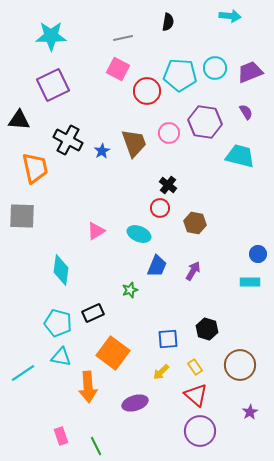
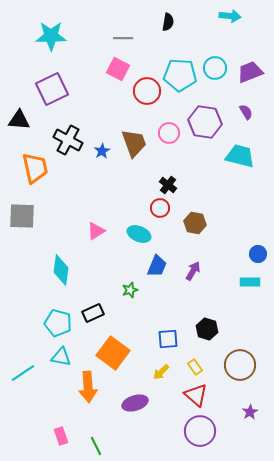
gray line at (123, 38): rotated 12 degrees clockwise
purple square at (53, 85): moved 1 px left, 4 px down
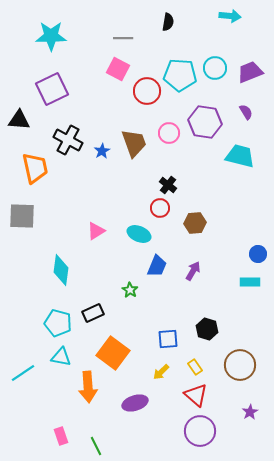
brown hexagon at (195, 223): rotated 15 degrees counterclockwise
green star at (130, 290): rotated 21 degrees counterclockwise
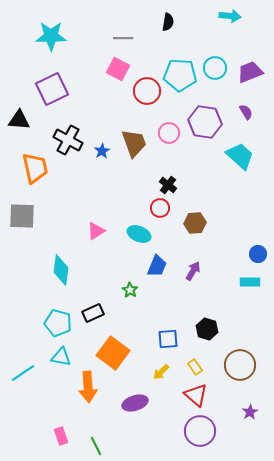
cyan trapezoid at (240, 156): rotated 28 degrees clockwise
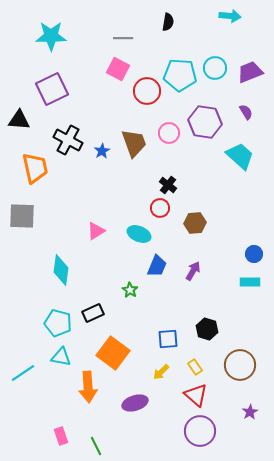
blue circle at (258, 254): moved 4 px left
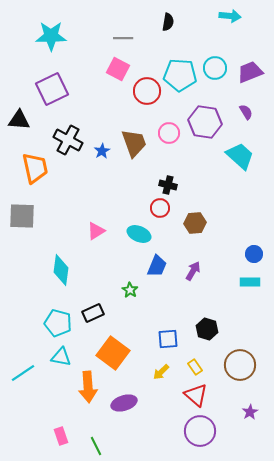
black cross at (168, 185): rotated 24 degrees counterclockwise
purple ellipse at (135, 403): moved 11 px left
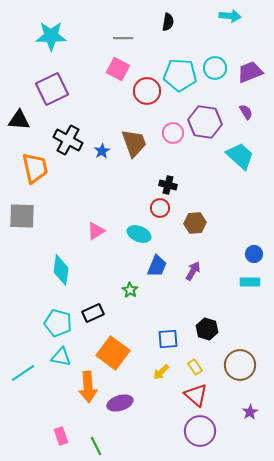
pink circle at (169, 133): moved 4 px right
purple ellipse at (124, 403): moved 4 px left
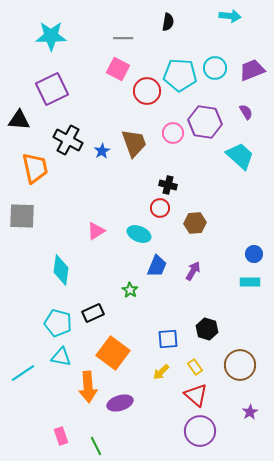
purple trapezoid at (250, 72): moved 2 px right, 2 px up
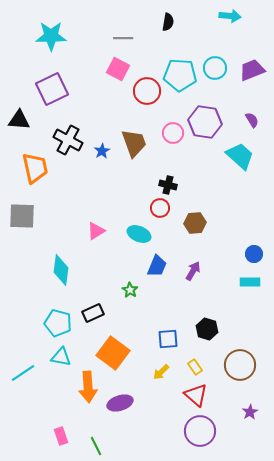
purple semicircle at (246, 112): moved 6 px right, 8 px down
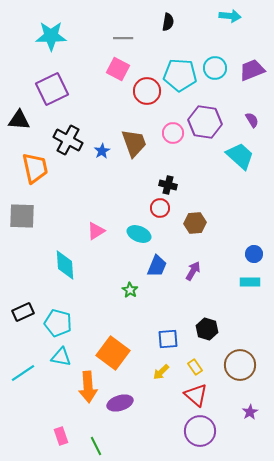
cyan diamond at (61, 270): moved 4 px right, 5 px up; rotated 12 degrees counterclockwise
black rectangle at (93, 313): moved 70 px left, 1 px up
